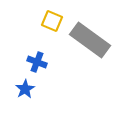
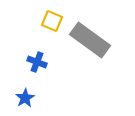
blue star: moved 9 px down
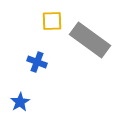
yellow square: rotated 25 degrees counterclockwise
blue star: moved 5 px left, 4 px down
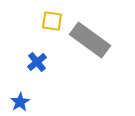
yellow square: rotated 10 degrees clockwise
blue cross: rotated 30 degrees clockwise
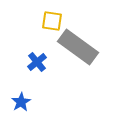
gray rectangle: moved 12 px left, 7 px down
blue star: moved 1 px right
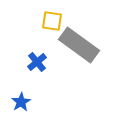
gray rectangle: moved 1 px right, 2 px up
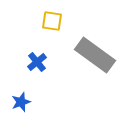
gray rectangle: moved 16 px right, 10 px down
blue star: rotated 12 degrees clockwise
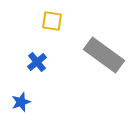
gray rectangle: moved 9 px right
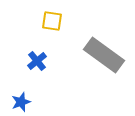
blue cross: moved 1 px up
